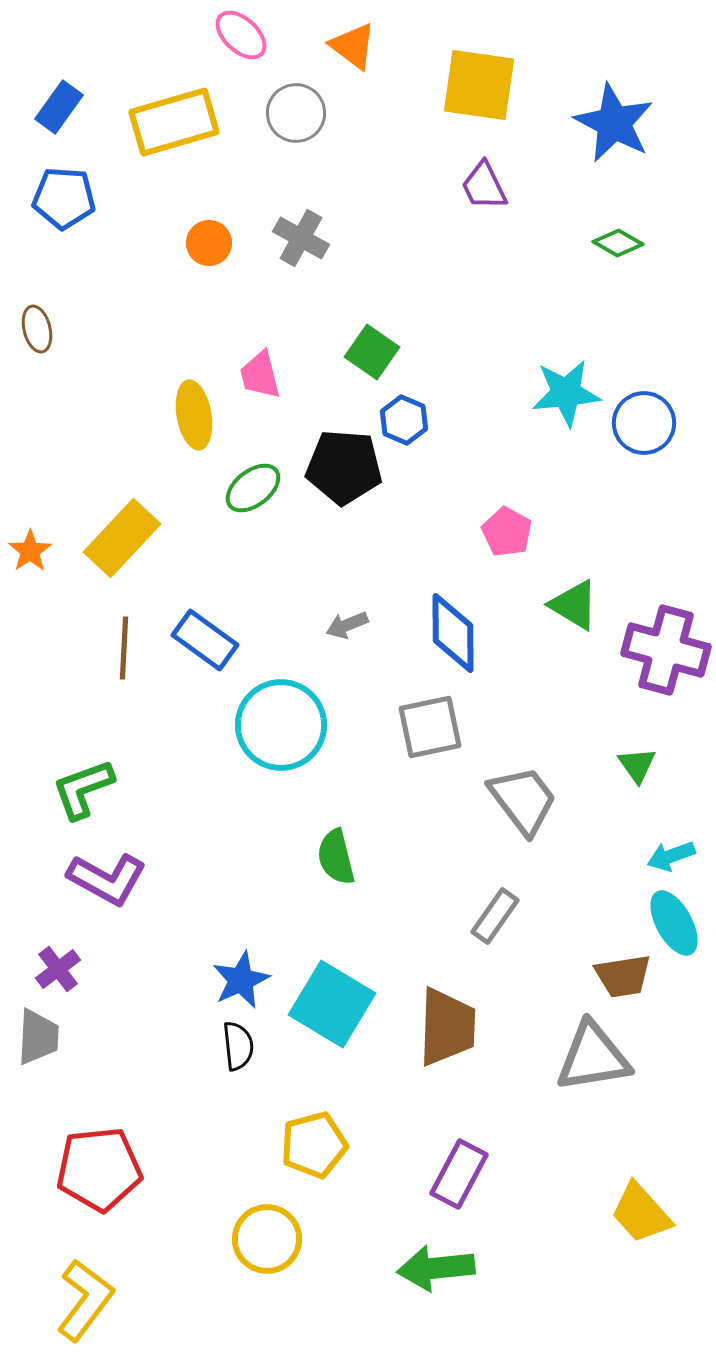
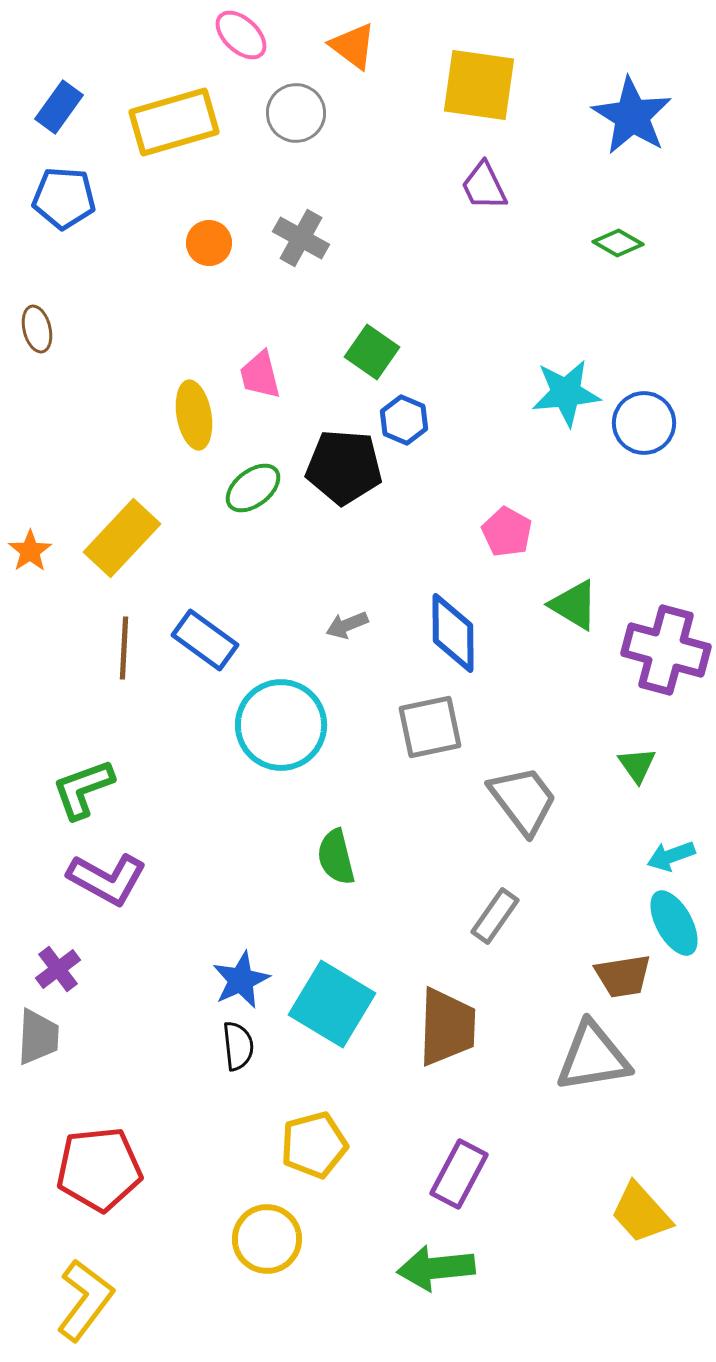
blue star at (614, 123): moved 18 px right, 7 px up; rotated 4 degrees clockwise
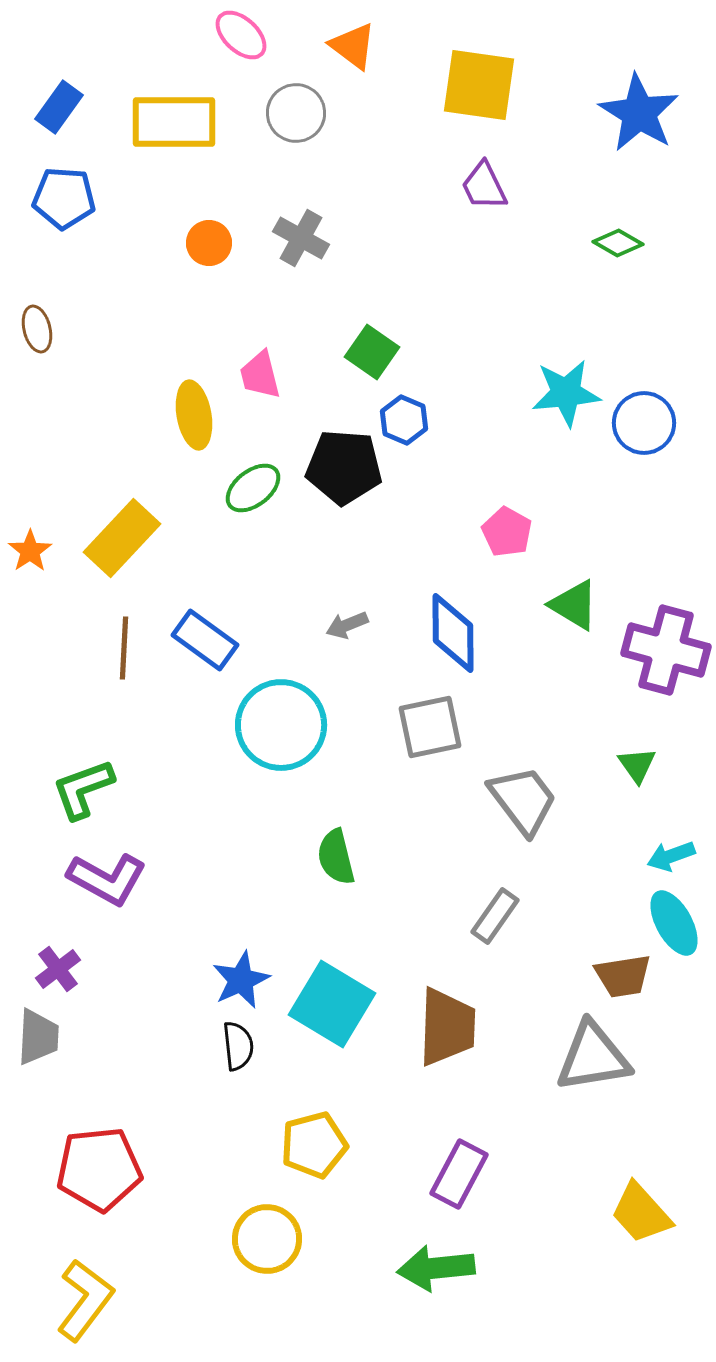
blue star at (632, 116): moved 7 px right, 3 px up
yellow rectangle at (174, 122): rotated 16 degrees clockwise
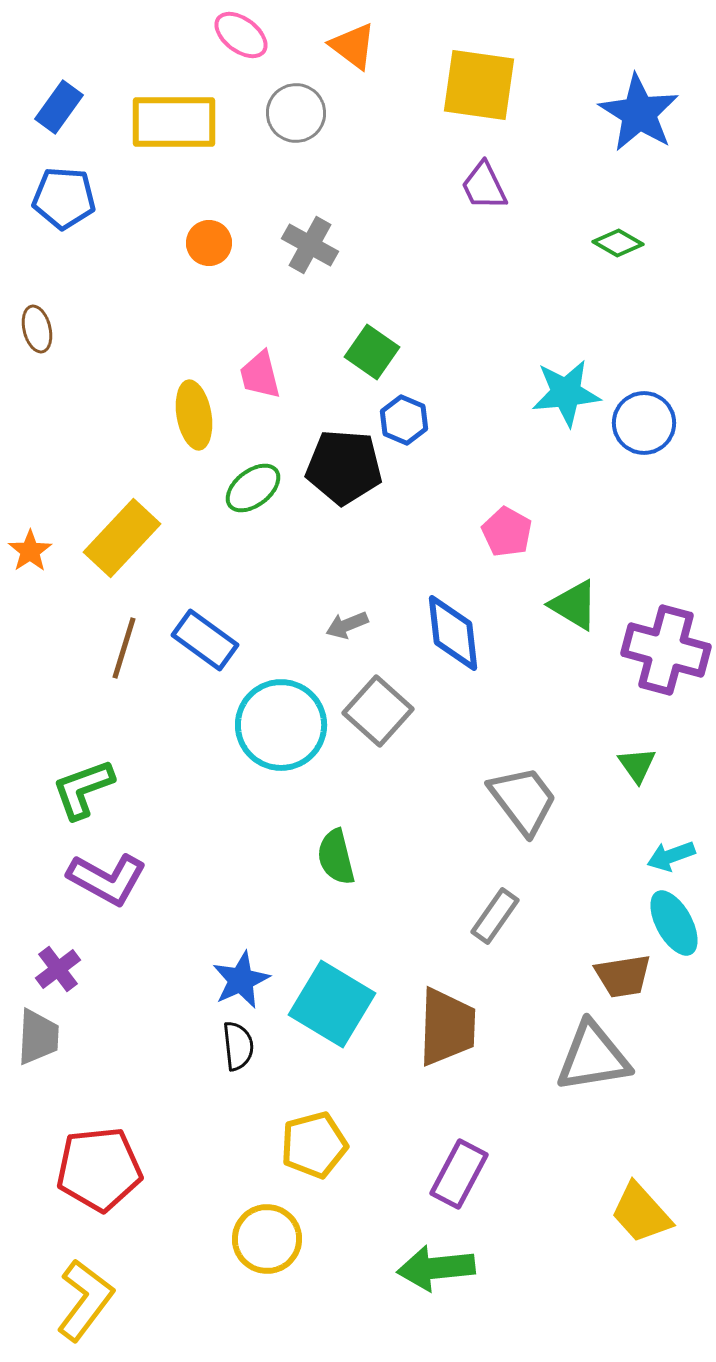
pink ellipse at (241, 35): rotated 6 degrees counterclockwise
gray cross at (301, 238): moved 9 px right, 7 px down
blue diamond at (453, 633): rotated 6 degrees counterclockwise
brown line at (124, 648): rotated 14 degrees clockwise
gray square at (430, 727): moved 52 px left, 16 px up; rotated 36 degrees counterclockwise
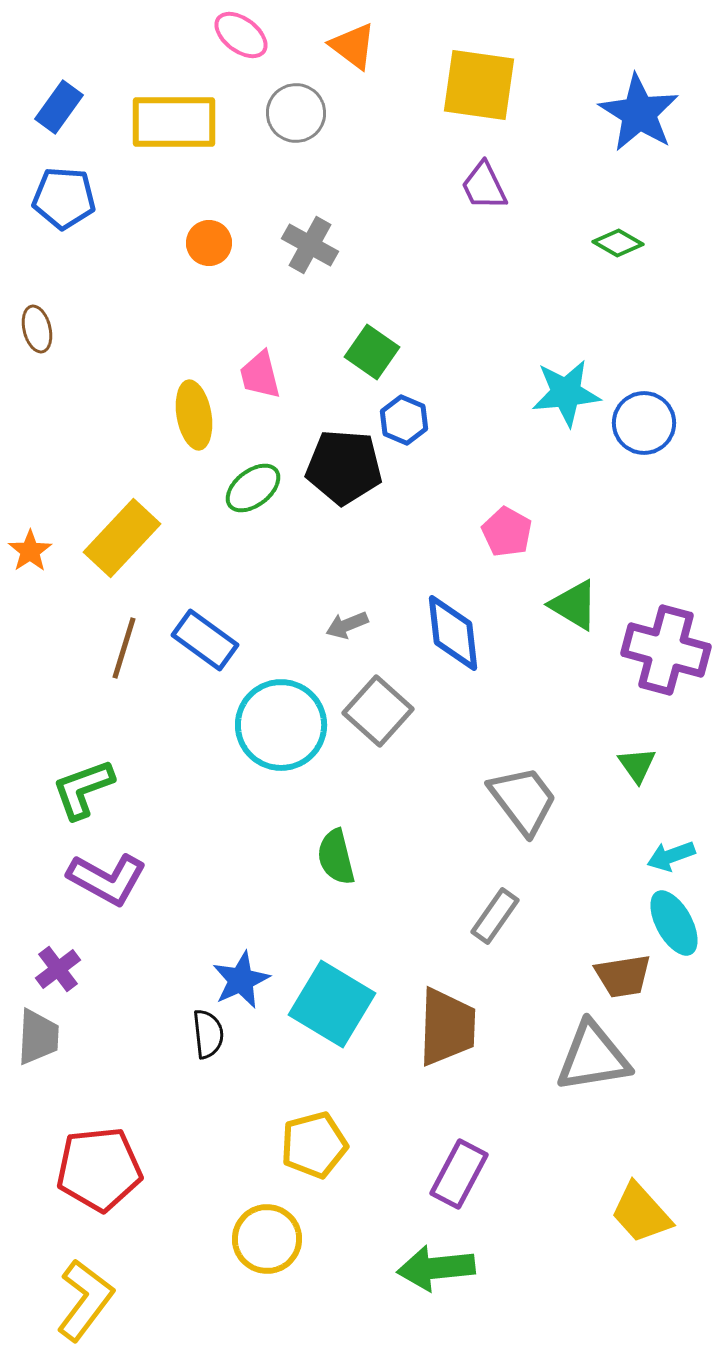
black semicircle at (238, 1046): moved 30 px left, 12 px up
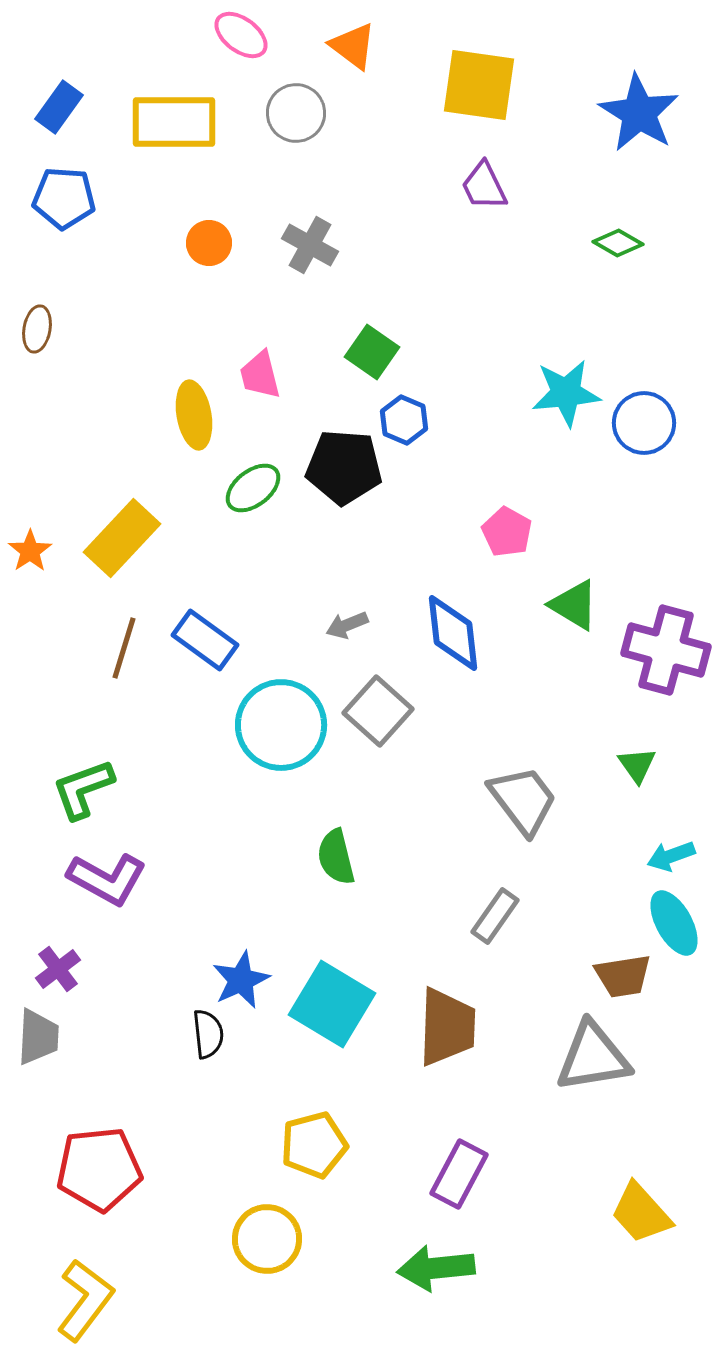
brown ellipse at (37, 329): rotated 24 degrees clockwise
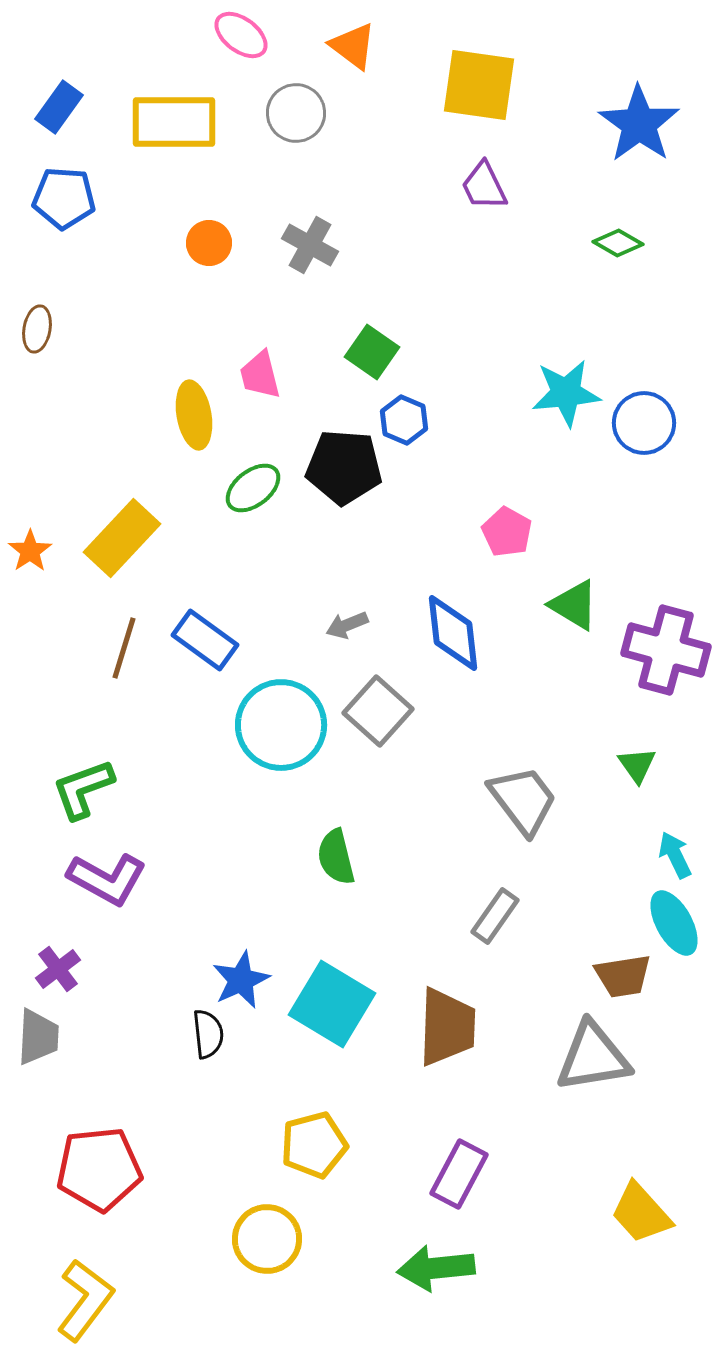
blue star at (639, 113): moved 11 px down; rotated 4 degrees clockwise
cyan arrow at (671, 856): moved 4 px right, 1 px up; rotated 84 degrees clockwise
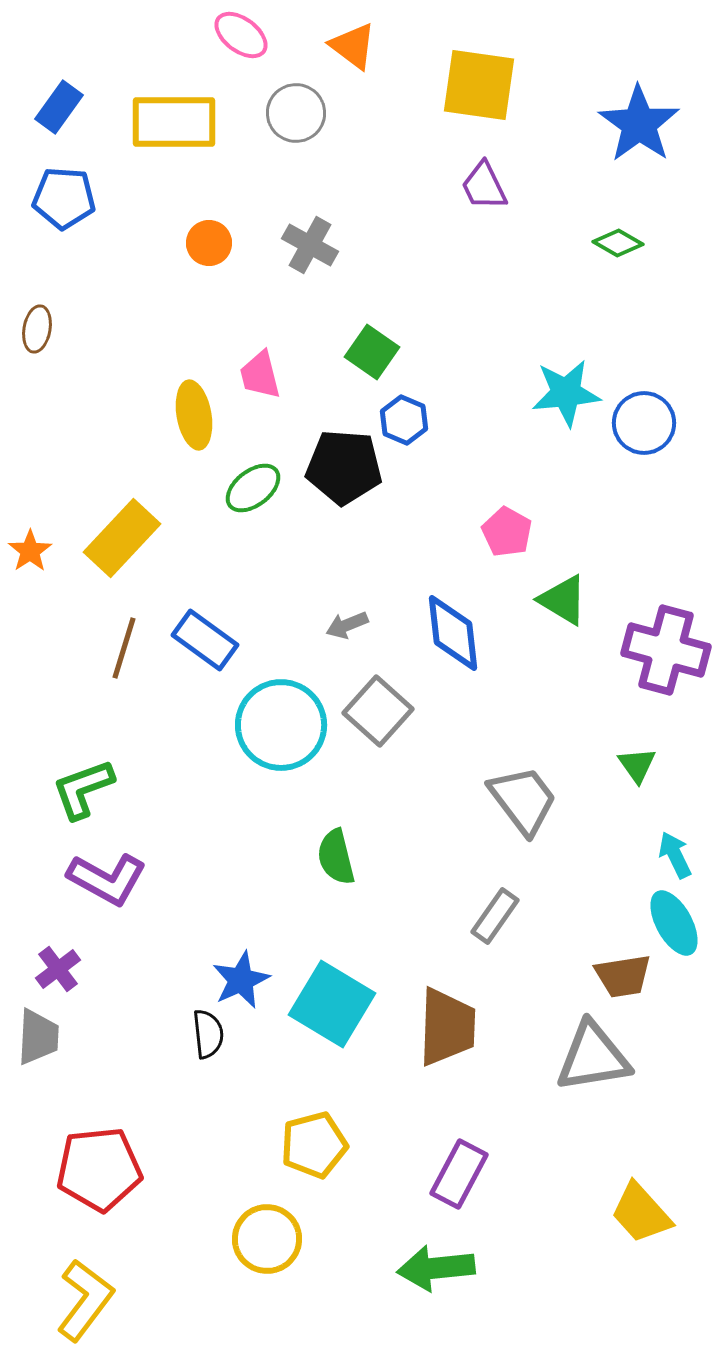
green triangle at (574, 605): moved 11 px left, 5 px up
